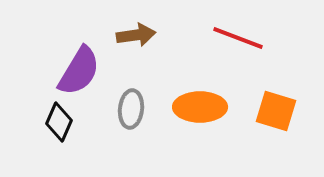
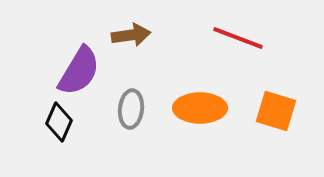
brown arrow: moved 5 px left
orange ellipse: moved 1 px down
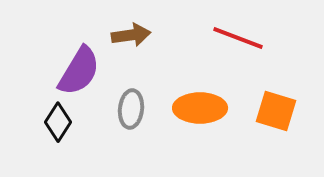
black diamond: moved 1 px left; rotated 9 degrees clockwise
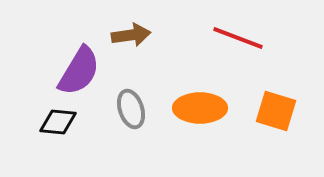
gray ellipse: rotated 24 degrees counterclockwise
black diamond: rotated 63 degrees clockwise
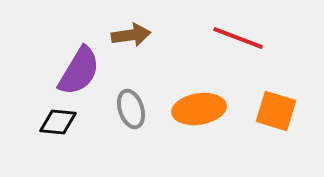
orange ellipse: moved 1 px left, 1 px down; rotated 9 degrees counterclockwise
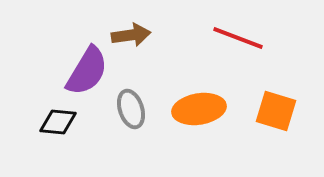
purple semicircle: moved 8 px right
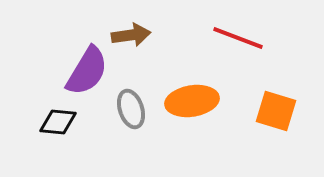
orange ellipse: moved 7 px left, 8 px up
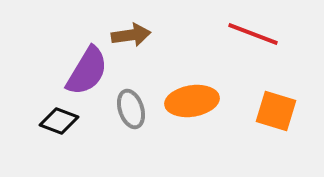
red line: moved 15 px right, 4 px up
black diamond: moved 1 px right, 1 px up; rotated 15 degrees clockwise
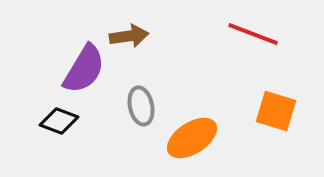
brown arrow: moved 2 px left, 1 px down
purple semicircle: moved 3 px left, 2 px up
orange ellipse: moved 37 px down; rotated 24 degrees counterclockwise
gray ellipse: moved 10 px right, 3 px up; rotated 6 degrees clockwise
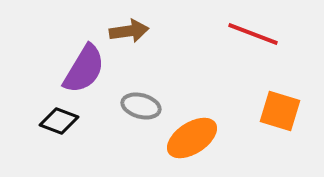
brown arrow: moved 5 px up
gray ellipse: rotated 63 degrees counterclockwise
orange square: moved 4 px right
